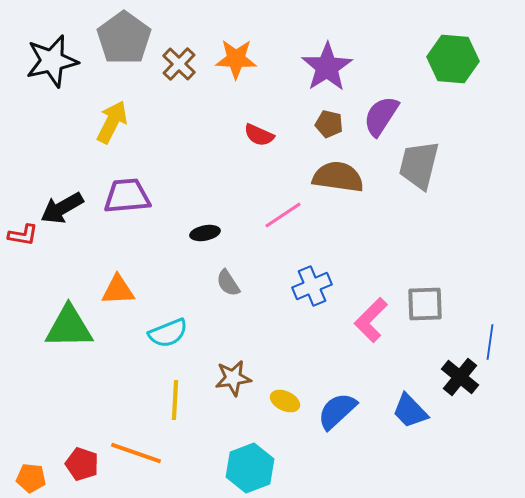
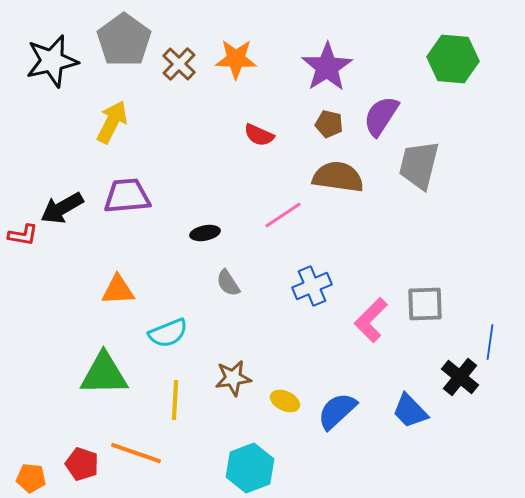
gray pentagon: moved 2 px down
green triangle: moved 35 px right, 47 px down
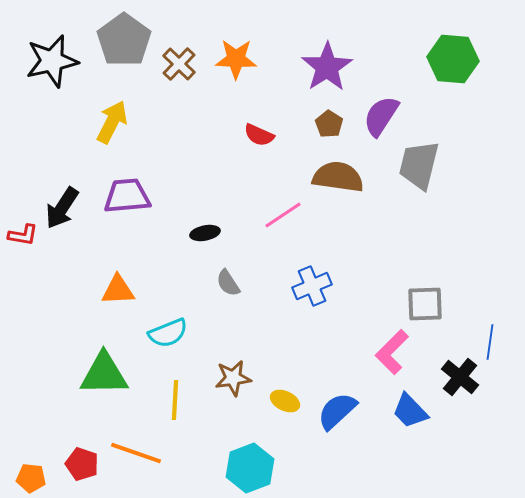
brown pentagon: rotated 20 degrees clockwise
black arrow: rotated 27 degrees counterclockwise
pink L-shape: moved 21 px right, 32 px down
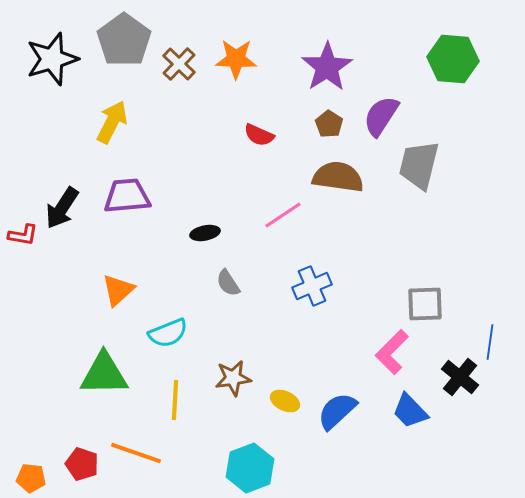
black star: moved 2 px up; rotated 4 degrees counterclockwise
orange triangle: rotated 39 degrees counterclockwise
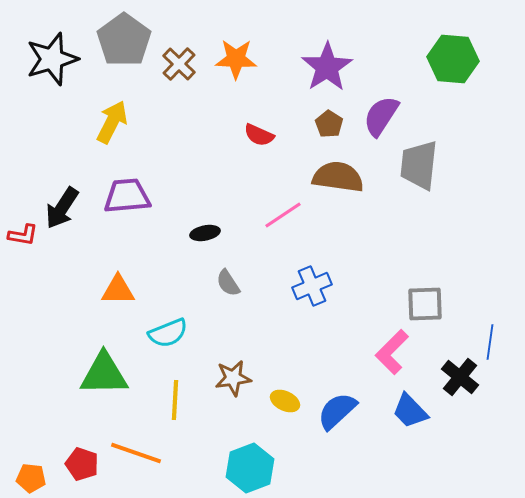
gray trapezoid: rotated 8 degrees counterclockwise
orange triangle: rotated 42 degrees clockwise
